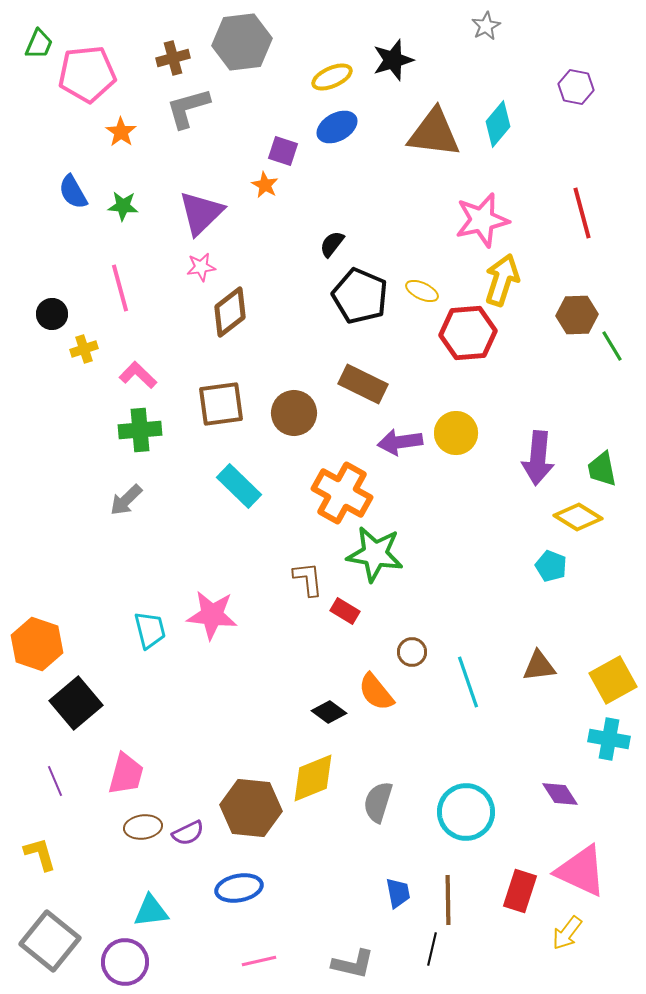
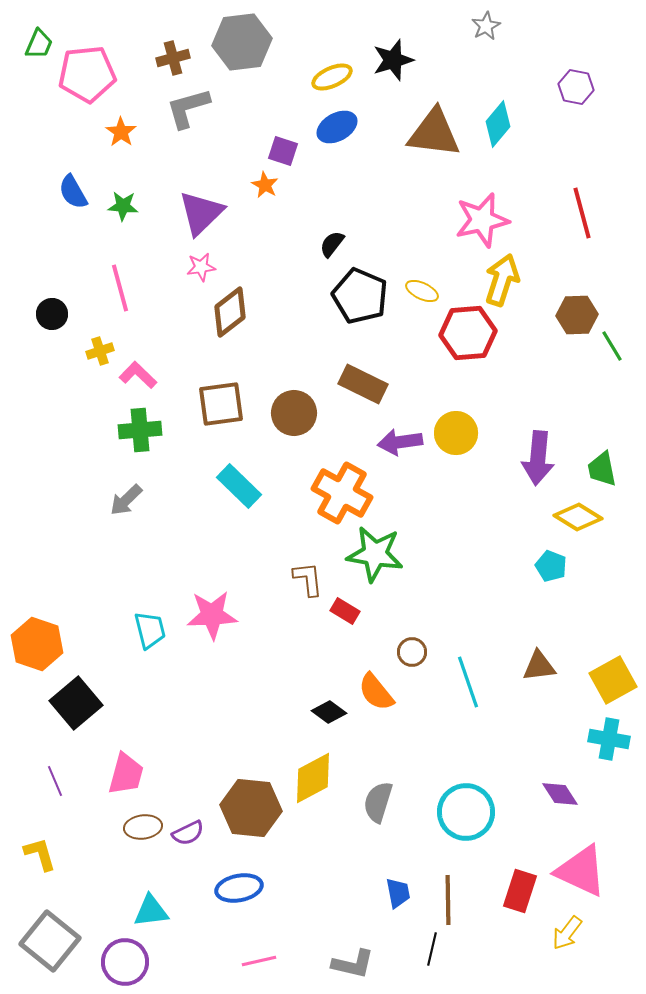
yellow cross at (84, 349): moved 16 px right, 2 px down
pink star at (212, 615): rotated 9 degrees counterclockwise
yellow diamond at (313, 778): rotated 6 degrees counterclockwise
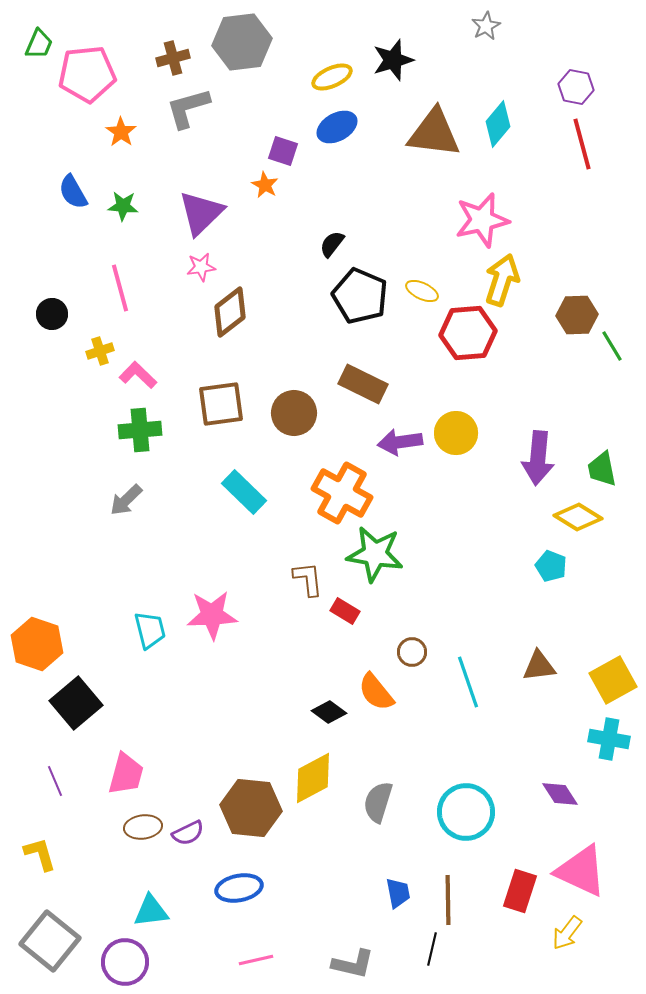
red line at (582, 213): moved 69 px up
cyan rectangle at (239, 486): moved 5 px right, 6 px down
pink line at (259, 961): moved 3 px left, 1 px up
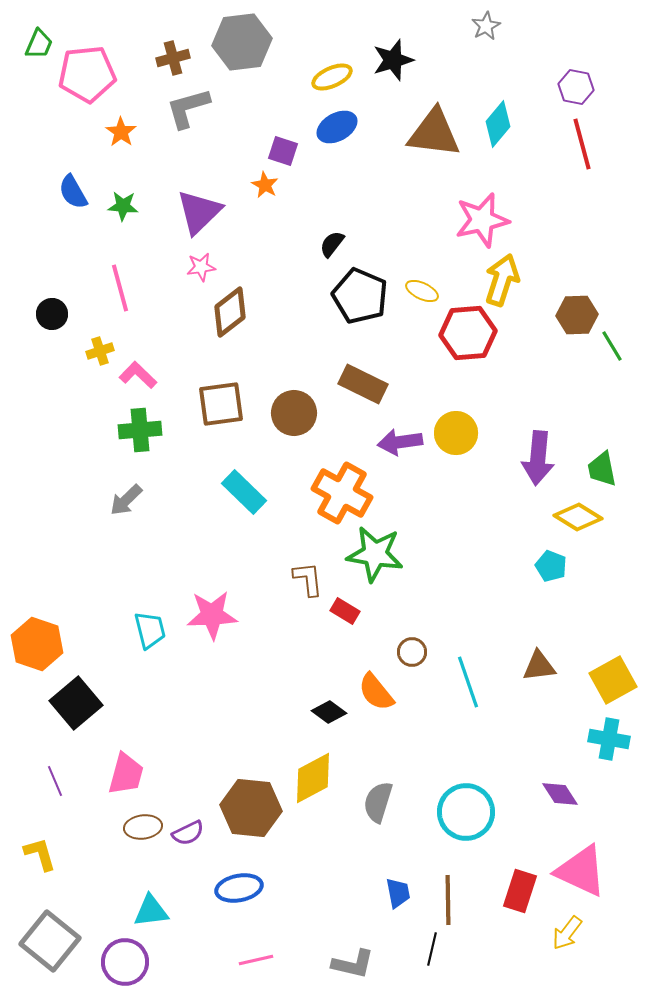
purple triangle at (201, 213): moved 2 px left, 1 px up
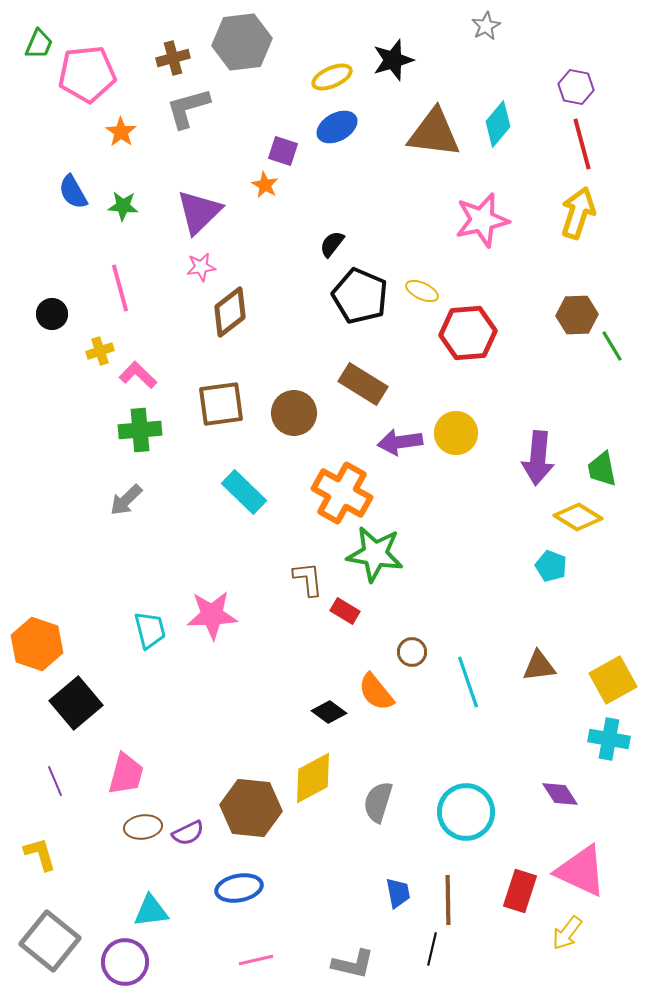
yellow arrow at (502, 280): moved 76 px right, 67 px up
brown rectangle at (363, 384): rotated 6 degrees clockwise
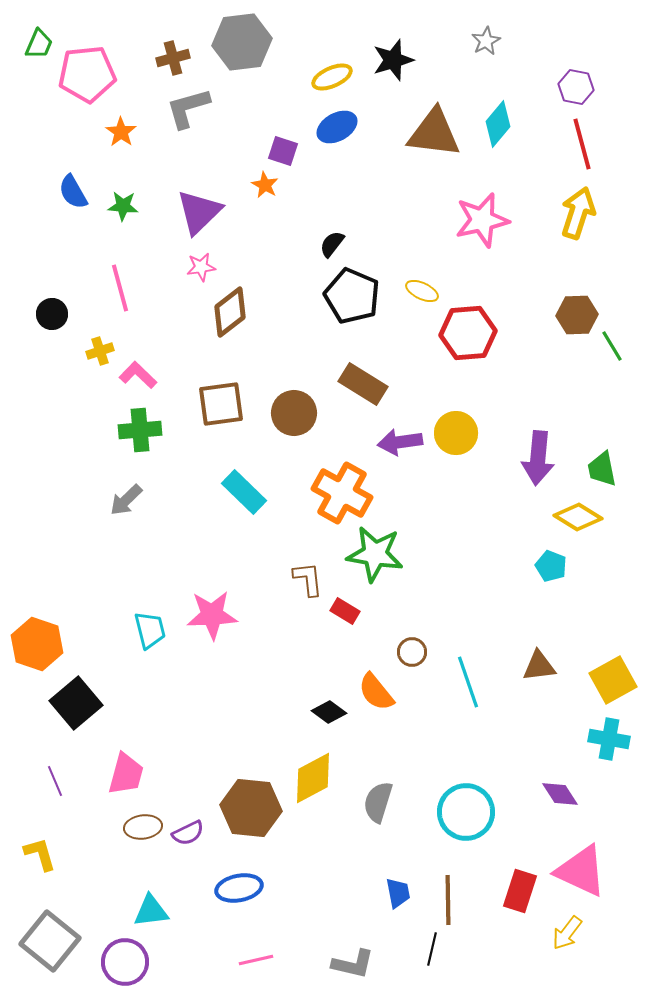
gray star at (486, 26): moved 15 px down
black pentagon at (360, 296): moved 8 px left
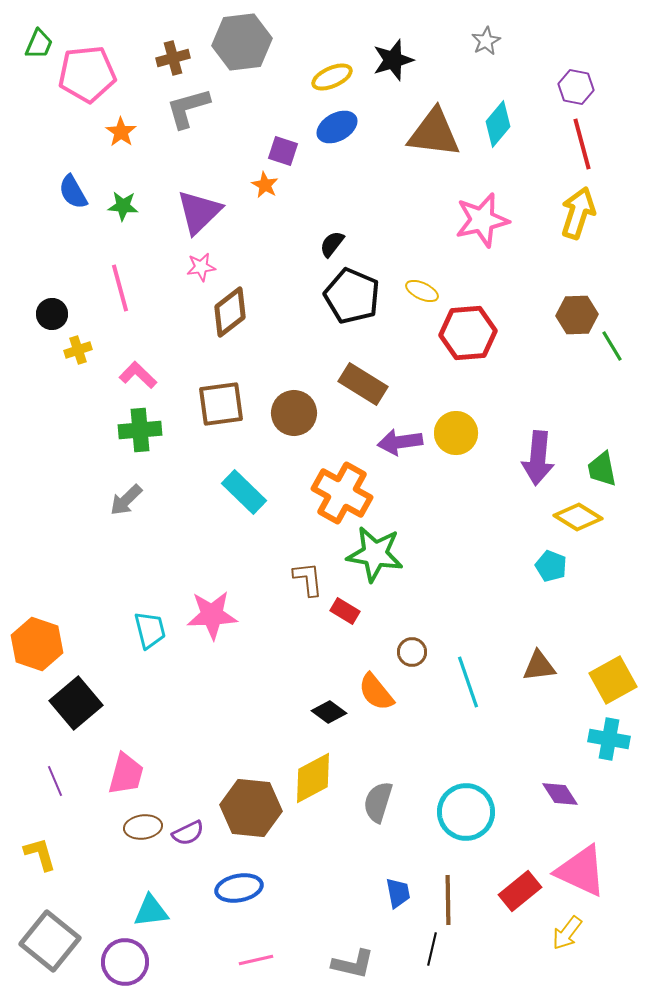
yellow cross at (100, 351): moved 22 px left, 1 px up
red rectangle at (520, 891): rotated 33 degrees clockwise
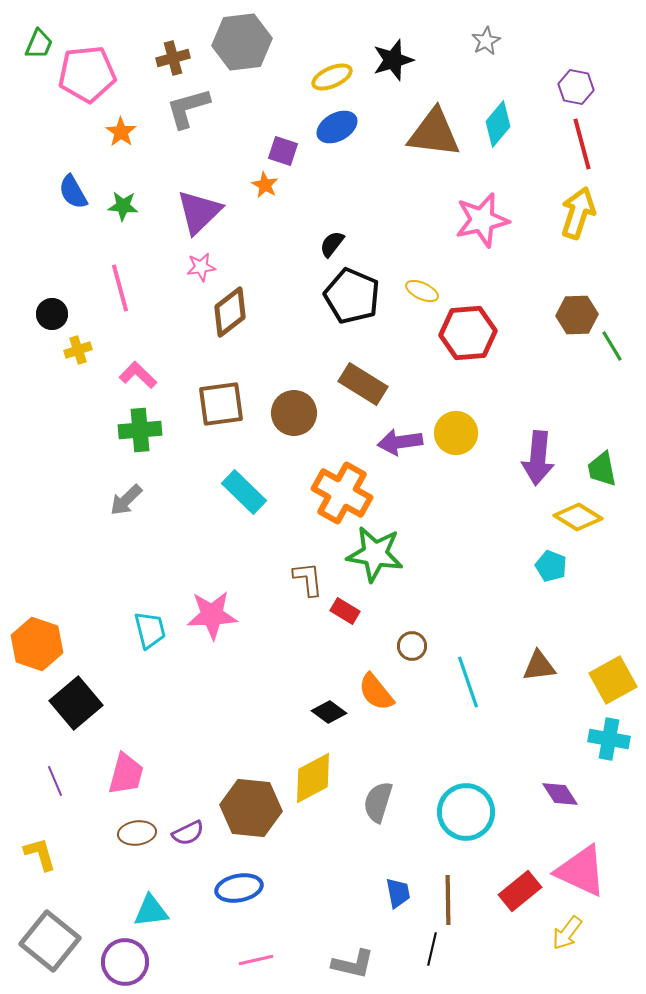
brown circle at (412, 652): moved 6 px up
brown ellipse at (143, 827): moved 6 px left, 6 px down
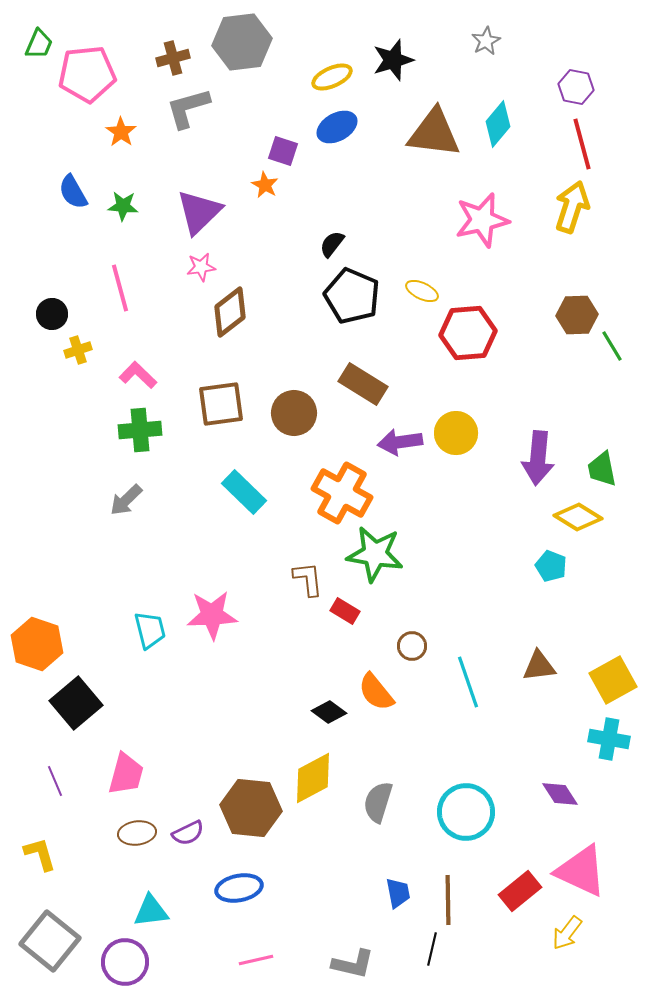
yellow arrow at (578, 213): moved 6 px left, 6 px up
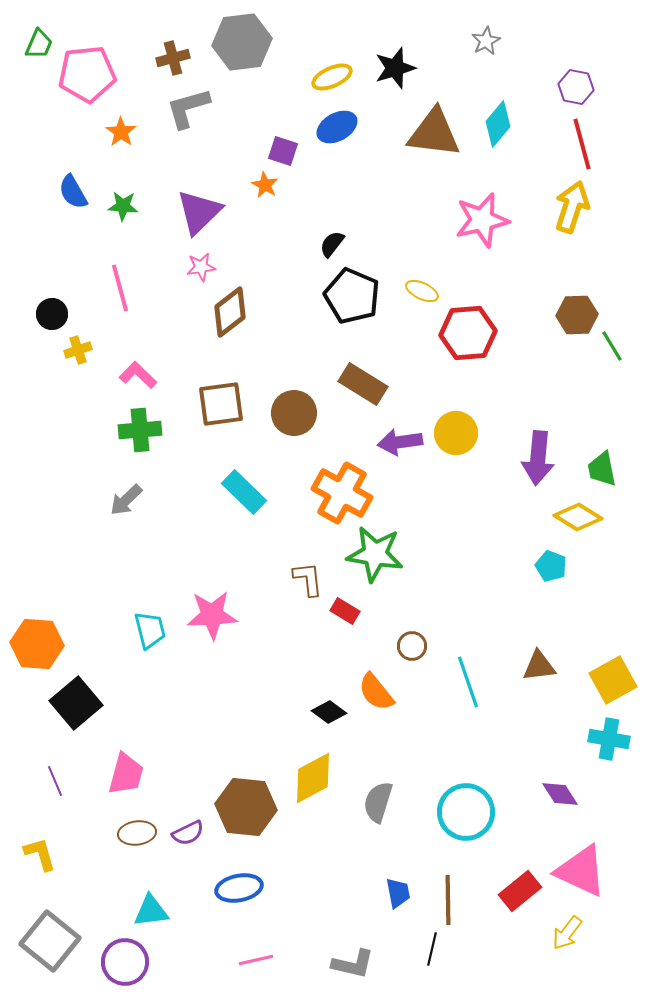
black star at (393, 60): moved 2 px right, 8 px down
orange hexagon at (37, 644): rotated 15 degrees counterclockwise
brown hexagon at (251, 808): moved 5 px left, 1 px up
